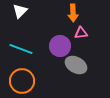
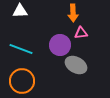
white triangle: rotated 42 degrees clockwise
purple circle: moved 1 px up
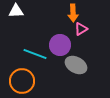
white triangle: moved 4 px left
pink triangle: moved 4 px up; rotated 24 degrees counterclockwise
cyan line: moved 14 px right, 5 px down
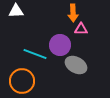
pink triangle: rotated 32 degrees clockwise
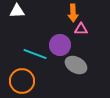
white triangle: moved 1 px right
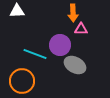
gray ellipse: moved 1 px left
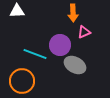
pink triangle: moved 3 px right, 3 px down; rotated 24 degrees counterclockwise
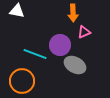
white triangle: rotated 14 degrees clockwise
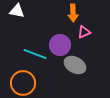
orange circle: moved 1 px right, 2 px down
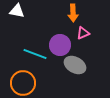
pink triangle: moved 1 px left, 1 px down
